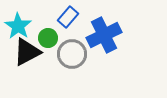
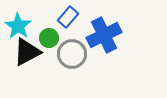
green circle: moved 1 px right
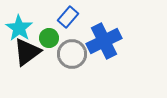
cyan star: moved 1 px right, 2 px down
blue cross: moved 6 px down
black triangle: rotated 8 degrees counterclockwise
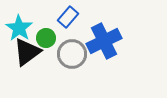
green circle: moved 3 px left
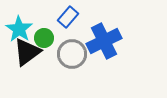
cyan star: moved 1 px down
green circle: moved 2 px left
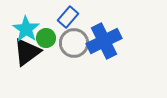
cyan star: moved 7 px right
green circle: moved 2 px right
gray circle: moved 2 px right, 11 px up
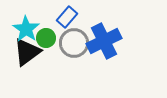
blue rectangle: moved 1 px left
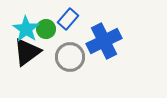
blue rectangle: moved 1 px right, 2 px down
green circle: moved 9 px up
gray circle: moved 4 px left, 14 px down
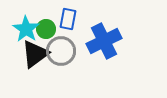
blue rectangle: rotated 30 degrees counterclockwise
black triangle: moved 8 px right, 2 px down
gray circle: moved 9 px left, 6 px up
